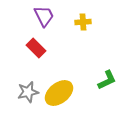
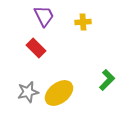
green L-shape: rotated 20 degrees counterclockwise
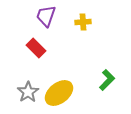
purple trapezoid: moved 2 px right; rotated 135 degrees counterclockwise
gray star: rotated 20 degrees counterclockwise
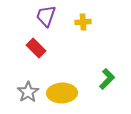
green L-shape: moved 1 px up
yellow ellipse: moved 3 px right; rotated 36 degrees clockwise
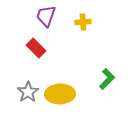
yellow ellipse: moved 2 px left, 1 px down
